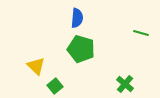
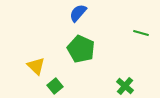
blue semicircle: moved 1 px right, 5 px up; rotated 144 degrees counterclockwise
green pentagon: rotated 8 degrees clockwise
green cross: moved 2 px down
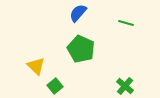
green line: moved 15 px left, 10 px up
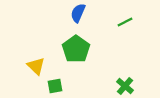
blue semicircle: rotated 18 degrees counterclockwise
green line: moved 1 px left, 1 px up; rotated 42 degrees counterclockwise
green pentagon: moved 5 px left; rotated 12 degrees clockwise
green square: rotated 28 degrees clockwise
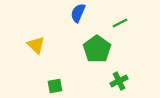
green line: moved 5 px left, 1 px down
green pentagon: moved 21 px right
yellow triangle: moved 21 px up
green cross: moved 6 px left, 5 px up; rotated 24 degrees clockwise
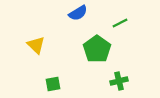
blue semicircle: rotated 144 degrees counterclockwise
green cross: rotated 12 degrees clockwise
green square: moved 2 px left, 2 px up
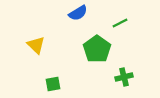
green cross: moved 5 px right, 4 px up
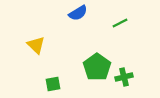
green pentagon: moved 18 px down
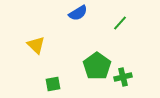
green line: rotated 21 degrees counterclockwise
green pentagon: moved 1 px up
green cross: moved 1 px left
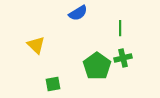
green line: moved 5 px down; rotated 42 degrees counterclockwise
green cross: moved 19 px up
